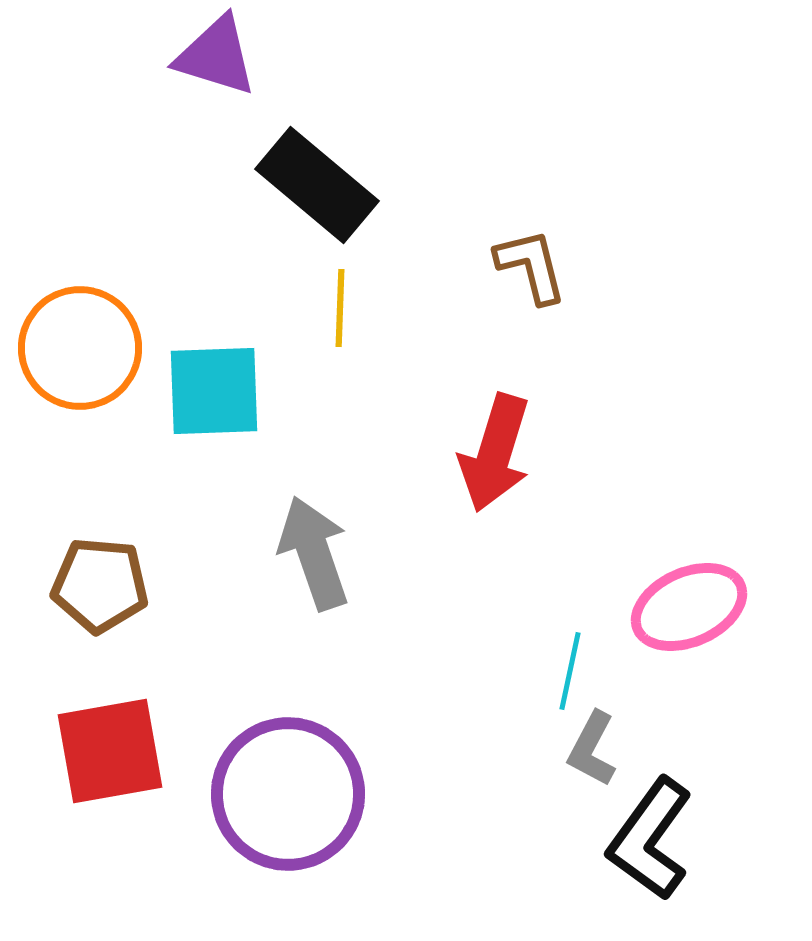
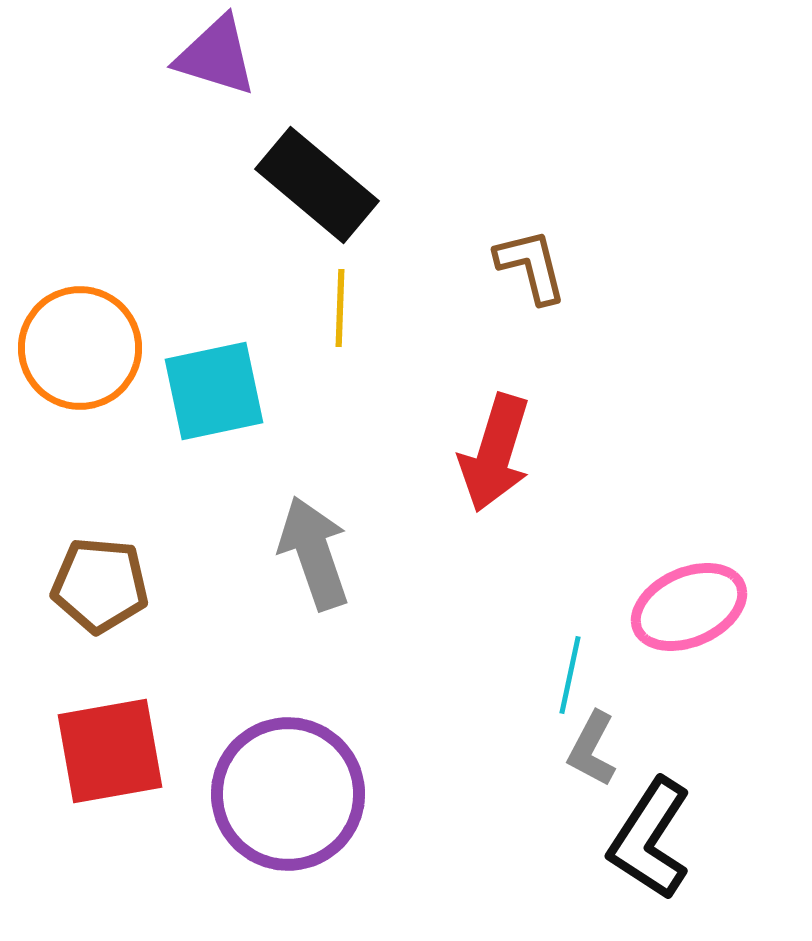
cyan square: rotated 10 degrees counterclockwise
cyan line: moved 4 px down
black L-shape: rotated 3 degrees counterclockwise
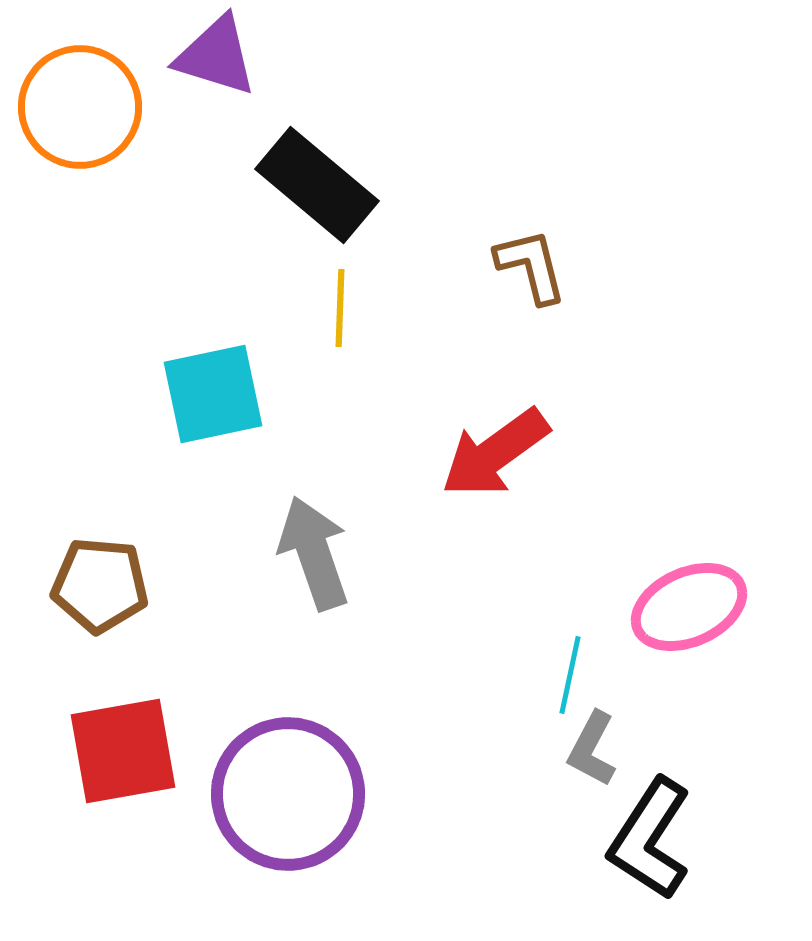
orange circle: moved 241 px up
cyan square: moved 1 px left, 3 px down
red arrow: rotated 37 degrees clockwise
red square: moved 13 px right
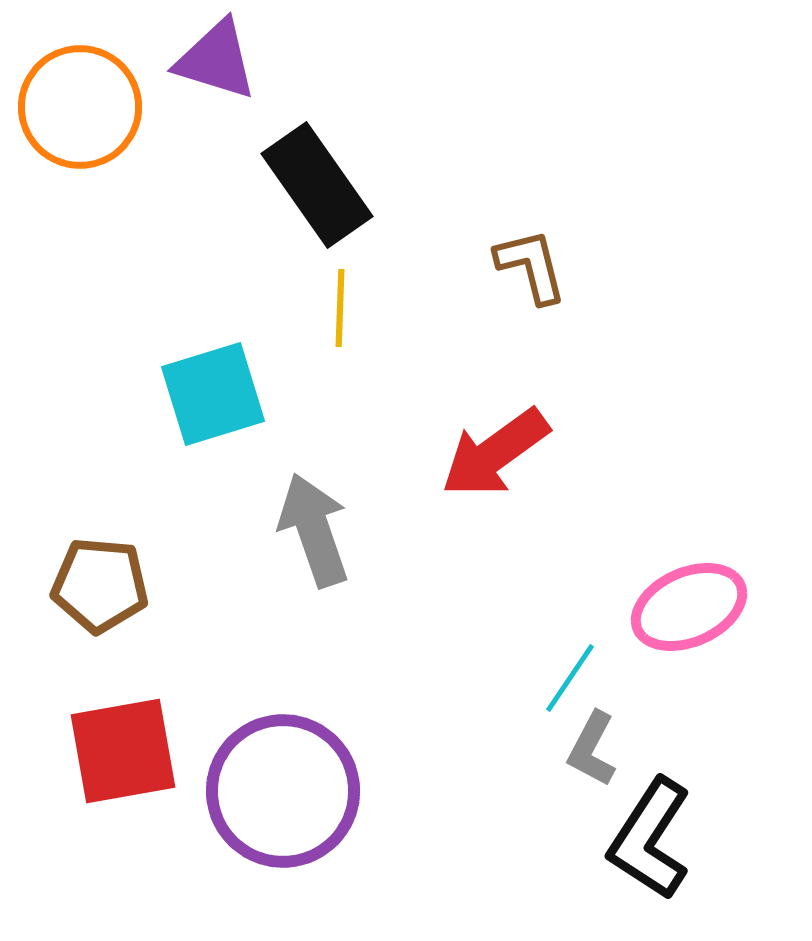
purple triangle: moved 4 px down
black rectangle: rotated 15 degrees clockwise
cyan square: rotated 5 degrees counterclockwise
gray arrow: moved 23 px up
cyan line: moved 3 px down; rotated 22 degrees clockwise
purple circle: moved 5 px left, 3 px up
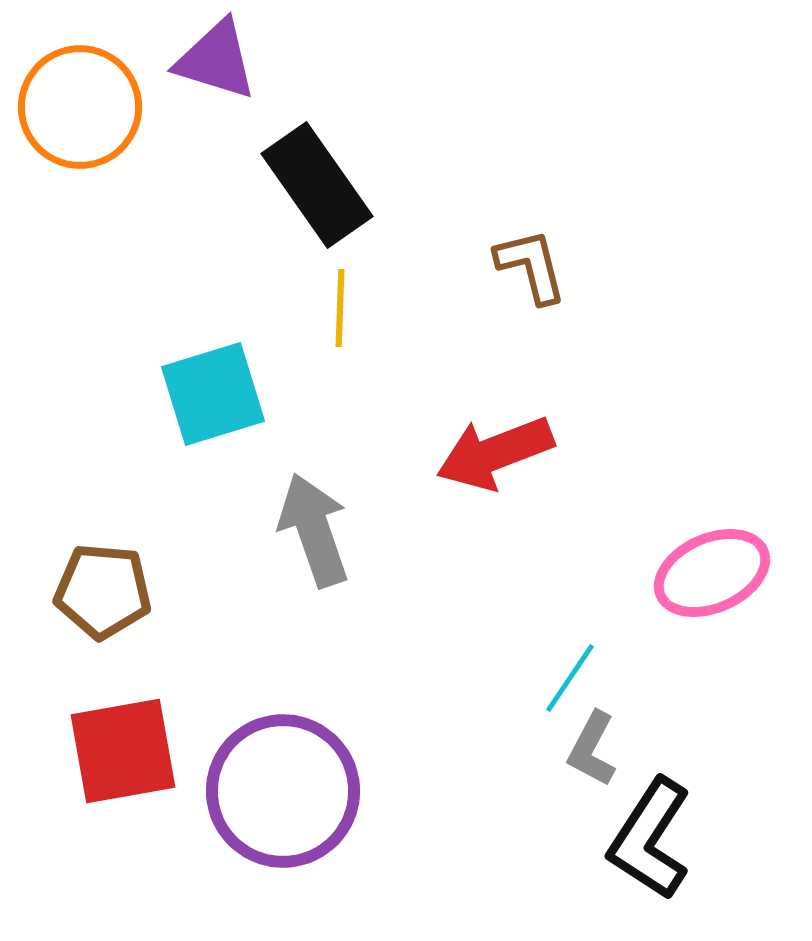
red arrow: rotated 15 degrees clockwise
brown pentagon: moved 3 px right, 6 px down
pink ellipse: moved 23 px right, 34 px up
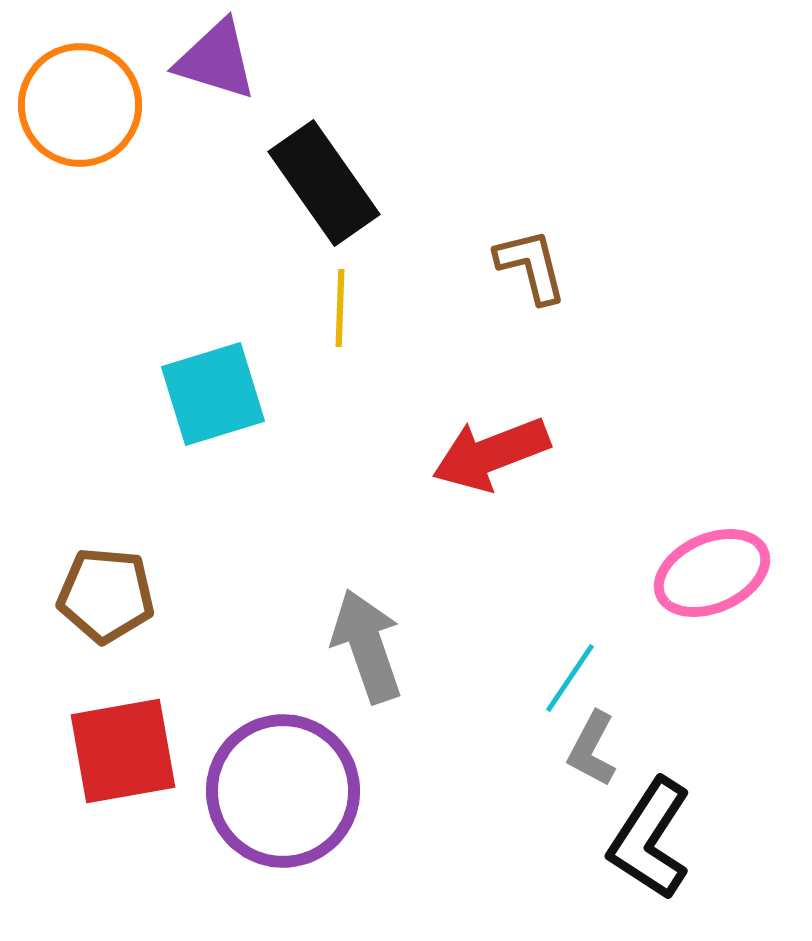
orange circle: moved 2 px up
black rectangle: moved 7 px right, 2 px up
red arrow: moved 4 px left, 1 px down
gray arrow: moved 53 px right, 116 px down
brown pentagon: moved 3 px right, 4 px down
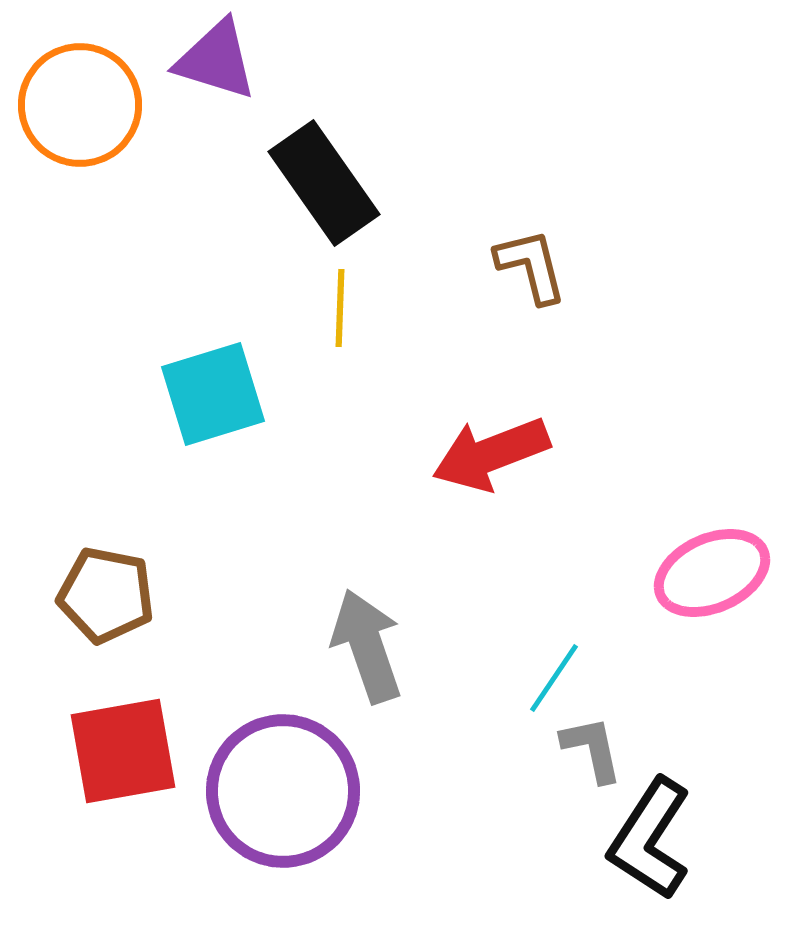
brown pentagon: rotated 6 degrees clockwise
cyan line: moved 16 px left
gray L-shape: rotated 140 degrees clockwise
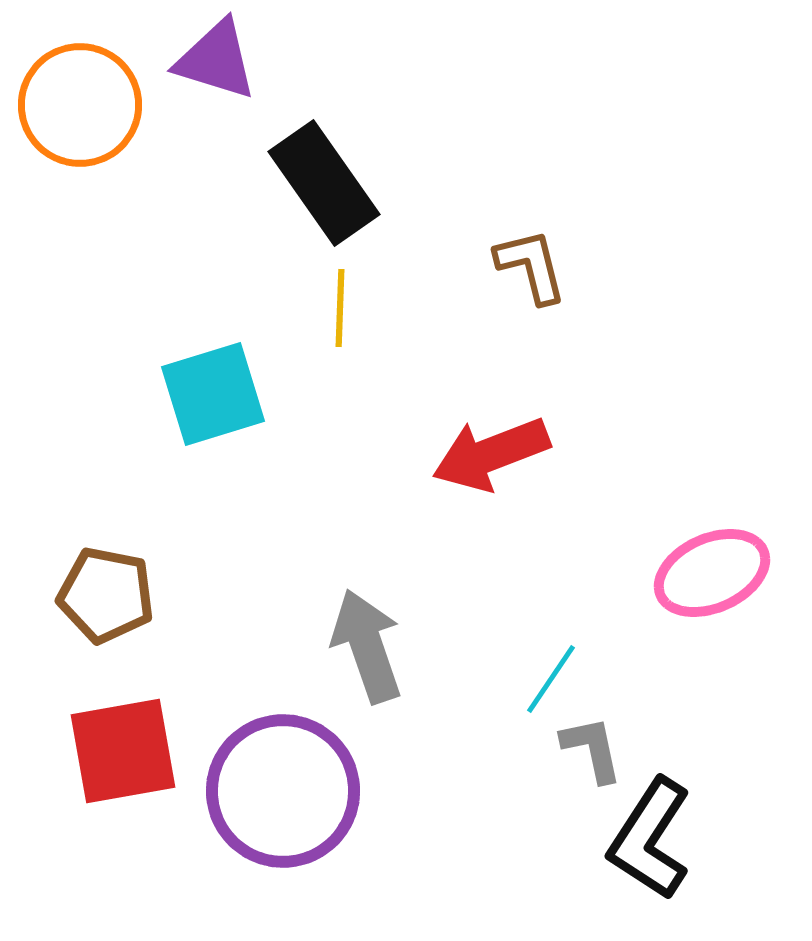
cyan line: moved 3 px left, 1 px down
